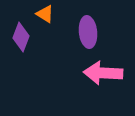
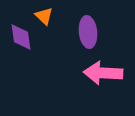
orange triangle: moved 1 px left, 2 px down; rotated 12 degrees clockwise
purple diamond: rotated 28 degrees counterclockwise
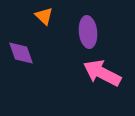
purple diamond: moved 16 px down; rotated 12 degrees counterclockwise
pink arrow: moved 1 px left; rotated 24 degrees clockwise
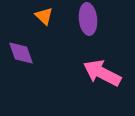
purple ellipse: moved 13 px up
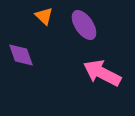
purple ellipse: moved 4 px left, 6 px down; rotated 28 degrees counterclockwise
purple diamond: moved 2 px down
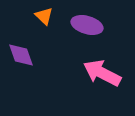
purple ellipse: moved 3 px right; rotated 40 degrees counterclockwise
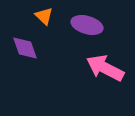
purple diamond: moved 4 px right, 7 px up
pink arrow: moved 3 px right, 5 px up
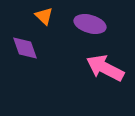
purple ellipse: moved 3 px right, 1 px up
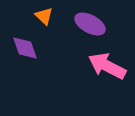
purple ellipse: rotated 12 degrees clockwise
pink arrow: moved 2 px right, 2 px up
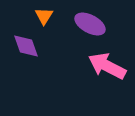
orange triangle: rotated 18 degrees clockwise
purple diamond: moved 1 px right, 2 px up
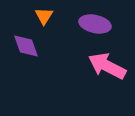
purple ellipse: moved 5 px right; rotated 16 degrees counterclockwise
